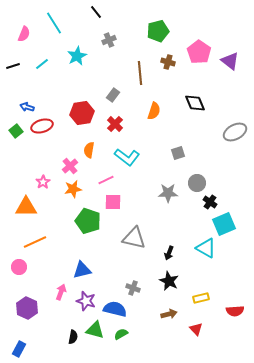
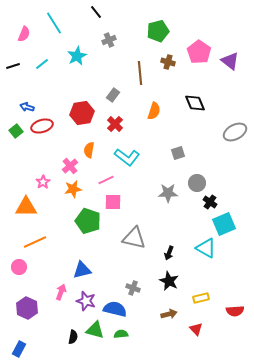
green semicircle at (121, 334): rotated 24 degrees clockwise
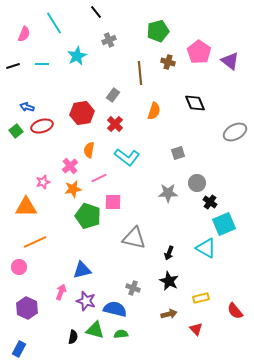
cyan line at (42, 64): rotated 40 degrees clockwise
pink line at (106, 180): moved 7 px left, 2 px up
pink star at (43, 182): rotated 16 degrees clockwise
green pentagon at (88, 221): moved 5 px up
red semicircle at (235, 311): rotated 54 degrees clockwise
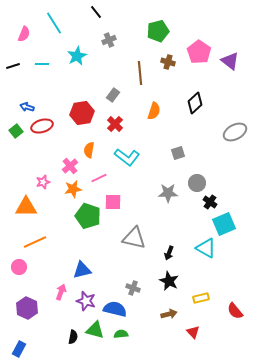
black diamond at (195, 103): rotated 70 degrees clockwise
red triangle at (196, 329): moved 3 px left, 3 px down
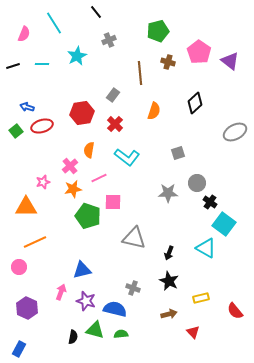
cyan square at (224, 224): rotated 30 degrees counterclockwise
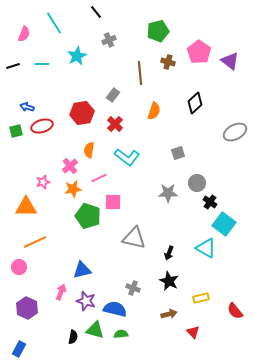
green square at (16, 131): rotated 24 degrees clockwise
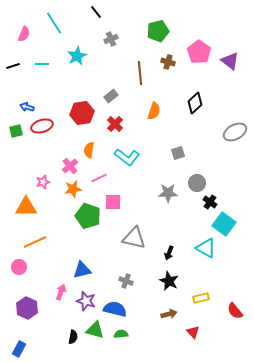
gray cross at (109, 40): moved 2 px right, 1 px up
gray rectangle at (113, 95): moved 2 px left, 1 px down; rotated 16 degrees clockwise
gray cross at (133, 288): moved 7 px left, 7 px up
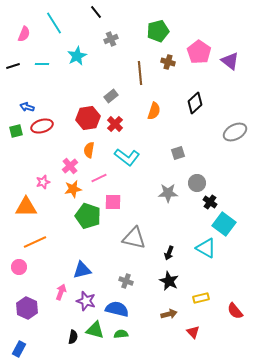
red hexagon at (82, 113): moved 6 px right, 5 px down
blue semicircle at (115, 309): moved 2 px right
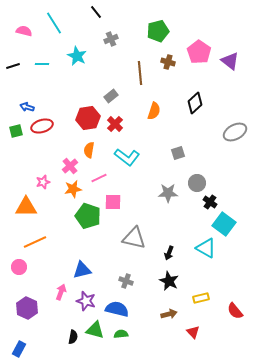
pink semicircle at (24, 34): moved 3 px up; rotated 98 degrees counterclockwise
cyan star at (77, 56): rotated 18 degrees counterclockwise
